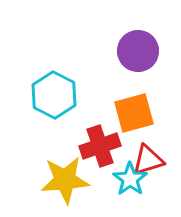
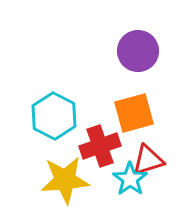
cyan hexagon: moved 21 px down
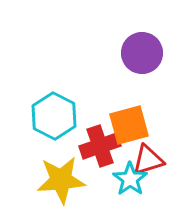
purple circle: moved 4 px right, 2 px down
orange square: moved 5 px left, 12 px down
yellow star: moved 4 px left
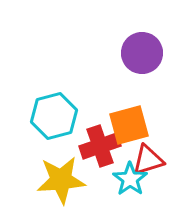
cyan hexagon: rotated 18 degrees clockwise
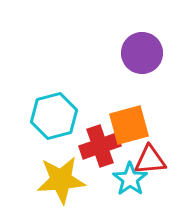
red triangle: moved 2 px right; rotated 12 degrees clockwise
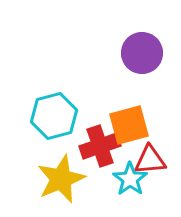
yellow star: moved 1 px up; rotated 18 degrees counterclockwise
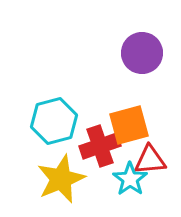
cyan hexagon: moved 5 px down
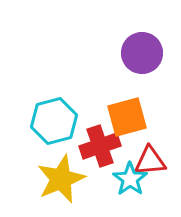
orange square: moved 2 px left, 8 px up
red triangle: moved 1 px down
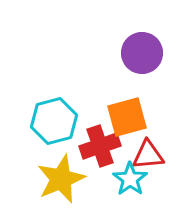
red triangle: moved 2 px left, 6 px up
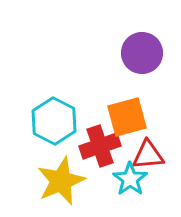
cyan hexagon: rotated 18 degrees counterclockwise
yellow star: moved 2 px down
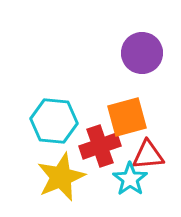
cyan hexagon: rotated 21 degrees counterclockwise
yellow star: moved 4 px up
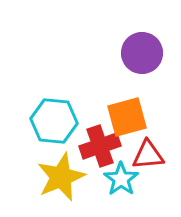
cyan star: moved 9 px left
